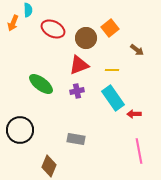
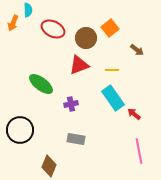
purple cross: moved 6 px left, 13 px down
red arrow: rotated 40 degrees clockwise
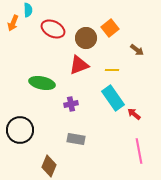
green ellipse: moved 1 px right, 1 px up; rotated 25 degrees counterclockwise
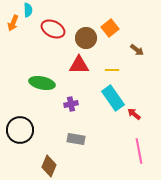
red triangle: rotated 20 degrees clockwise
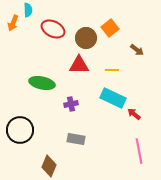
cyan rectangle: rotated 30 degrees counterclockwise
